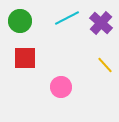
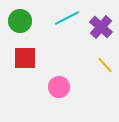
purple cross: moved 4 px down
pink circle: moved 2 px left
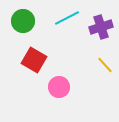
green circle: moved 3 px right
purple cross: rotated 30 degrees clockwise
red square: moved 9 px right, 2 px down; rotated 30 degrees clockwise
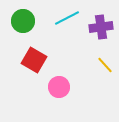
purple cross: rotated 10 degrees clockwise
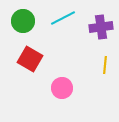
cyan line: moved 4 px left
red square: moved 4 px left, 1 px up
yellow line: rotated 48 degrees clockwise
pink circle: moved 3 px right, 1 px down
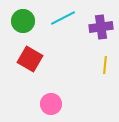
pink circle: moved 11 px left, 16 px down
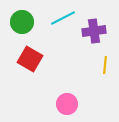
green circle: moved 1 px left, 1 px down
purple cross: moved 7 px left, 4 px down
pink circle: moved 16 px right
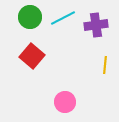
green circle: moved 8 px right, 5 px up
purple cross: moved 2 px right, 6 px up
red square: moved 2 px right, 3 px up; rotated 10 degrees clockwise
pink circle: moved 2 px left, 2 px up
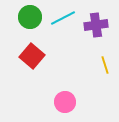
yellow line: rotated 24 degrees counterclockwise
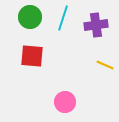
cyan line: rotated 45 degrees counterclockwise
red square: rotated 35 degrees counterclockwise
yellow line: rotated 48 degrees counterclockwise
